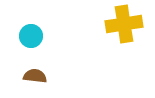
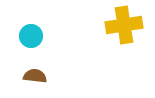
yellow cross: moved 1 px down
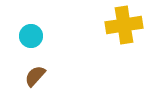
brown semicircle: rotated 55 degrees counterclockwise
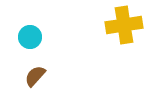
cyan circle: moved 1 px left, 1 px down
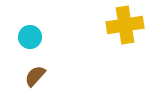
yellow cross: moved 1 px right
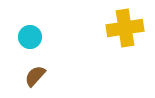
yellow cross: moved 3 px down
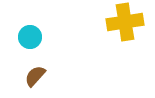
yellow cross: moved 6 px up
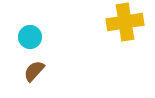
brown semicircle: moved 1 px left, 5 px up
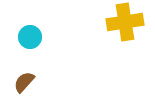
brown semicircle: moved 10 px left, 11 px down
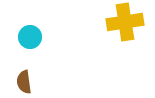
brown semicircle: rotated 50 degrees counterclockwise
